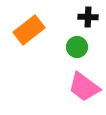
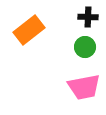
green circle: moved 8 px right
pink trapezoid: rotated 48 degrees counterclockwise
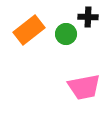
green circle: moved 19 px left, 13 px up
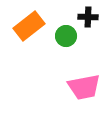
orange rectangle: moved 4 px up
green circle: moved 2 px down
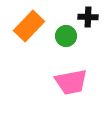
orange rectangle: rotated 8 degrees counterclockwise
pink trapezoid: moved 13 px left, 5 px up
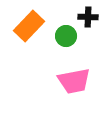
pink trapezoid: moved 3 px right, 1 px up
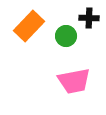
black cross: moved 1 px right, 1 px down
